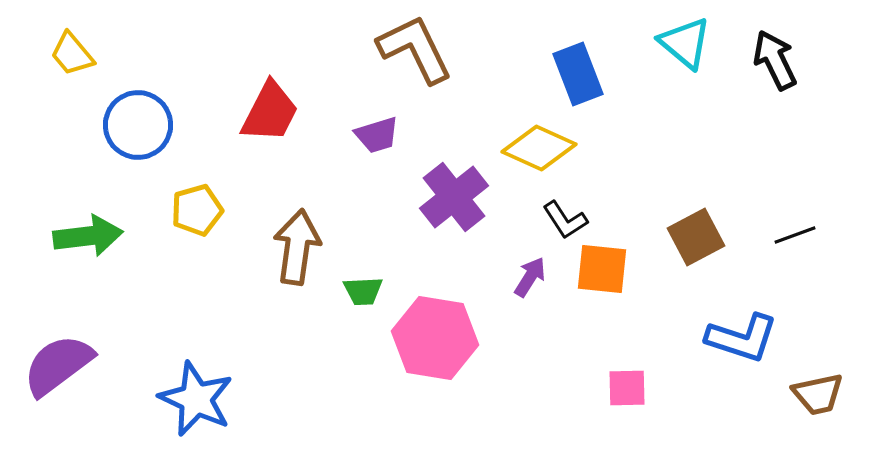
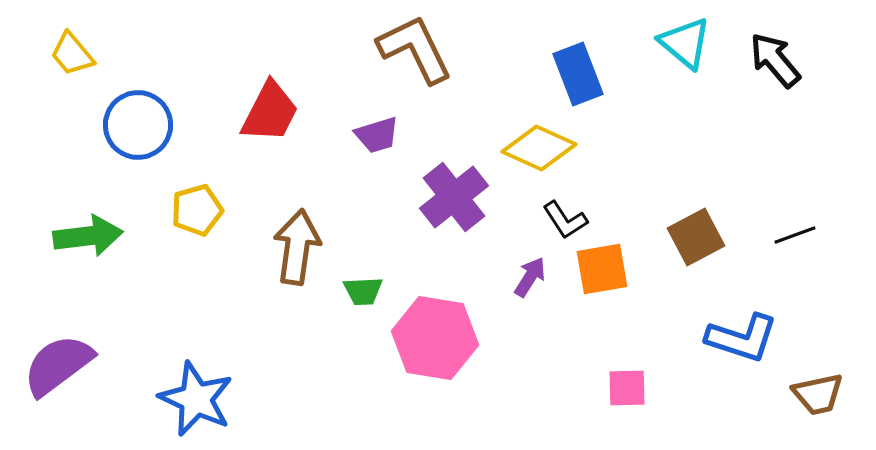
black arrow: rotated 14 degrees counterclockwise
orange square: rotated 16 degrees counterclockwise
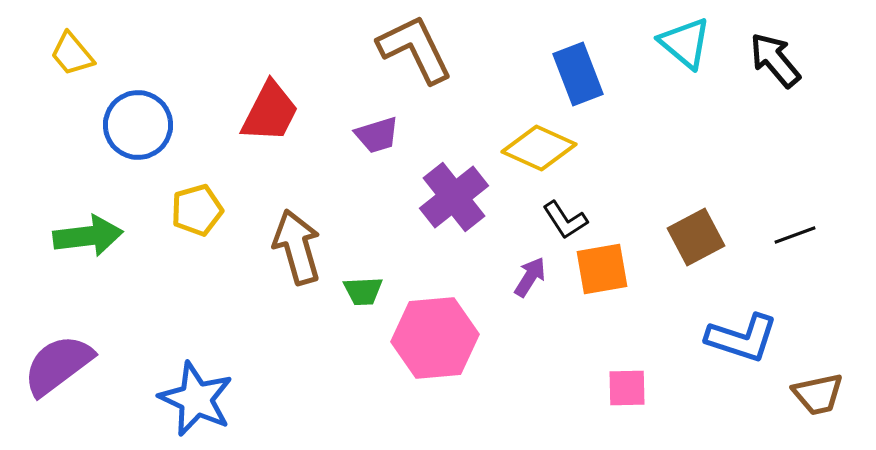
brown arrow: rotated 24 degrees counterclockwise
pink hexagon: rotated 14 degrees counterclockwise
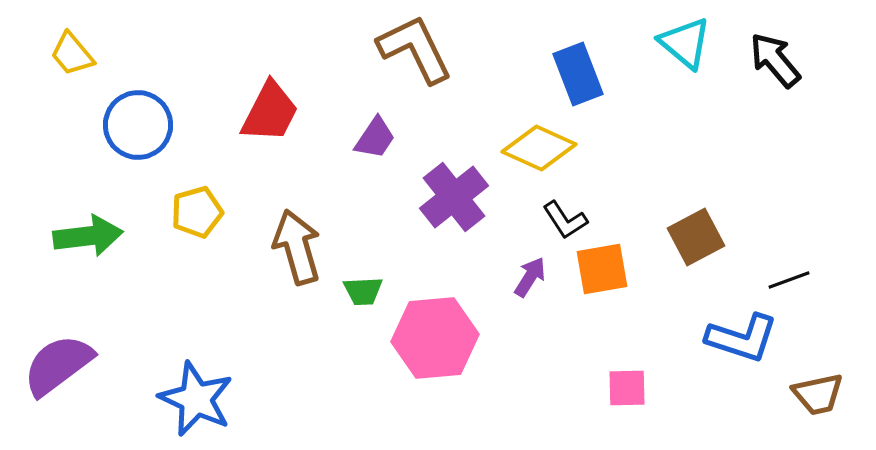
purple trapezoid: moved 2 px left, 3 px down; rotated 39 degrees counterclockwise
yellow pentagon: moved 2 px down
black line: moved 6 px left, 45 px down
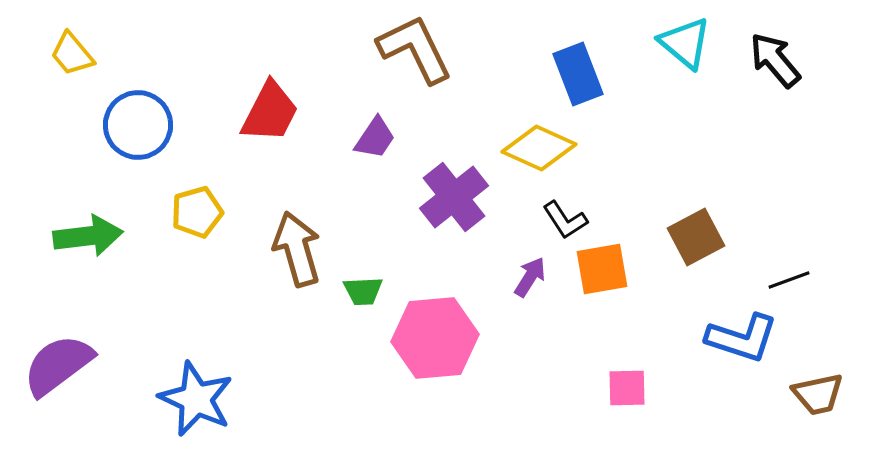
brown arrow: moved 2 px down
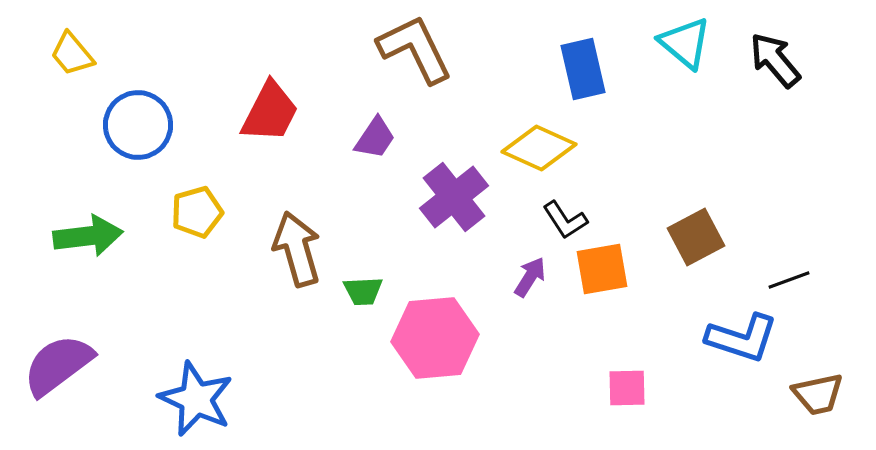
blue rectangle: moved 5 px right, 5 px up; rotated 8 degrees clockwise
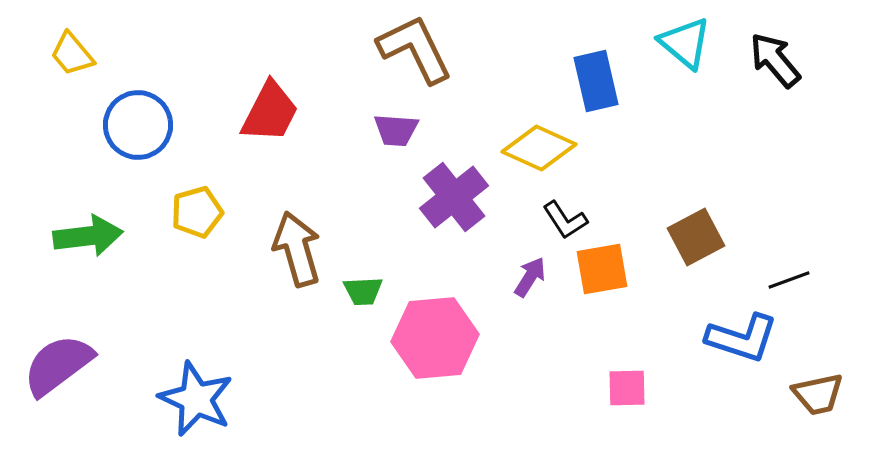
blue rectangle: moved 13 px right, 12 px down
purple trapezoid: moved 21 px right, 8 px up; rotated 60 degrees clockwise
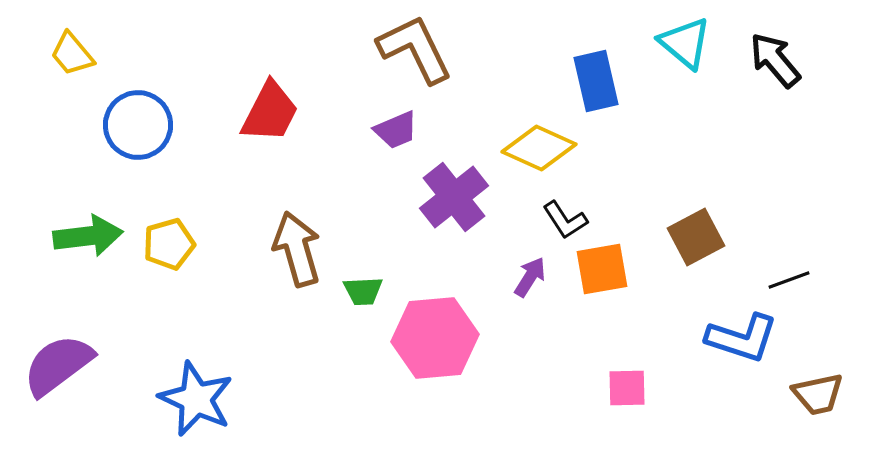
purple trapezoid: rotated 27 degrees counterclockwise
yellow pentagon: moved 28 px left, 32 px down
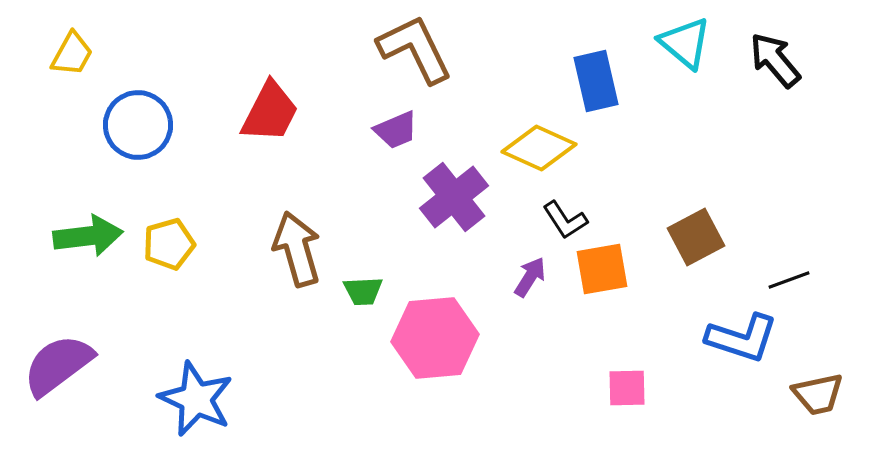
yellow trapezoid: rotated 111 degrees counterclockwise
